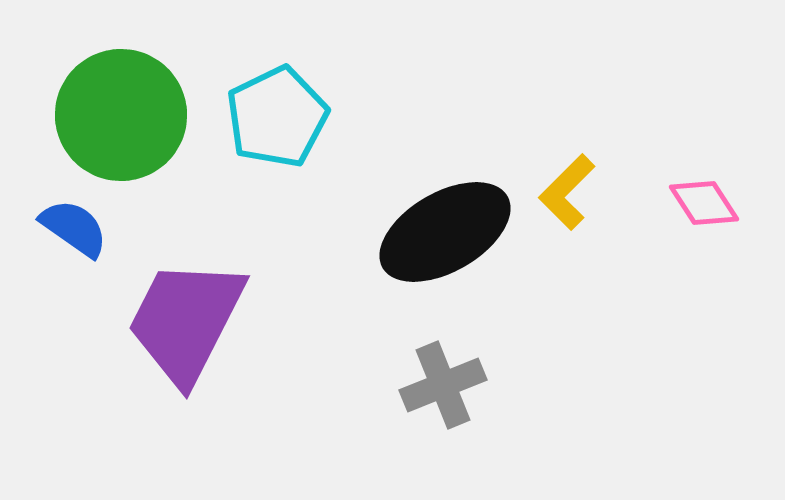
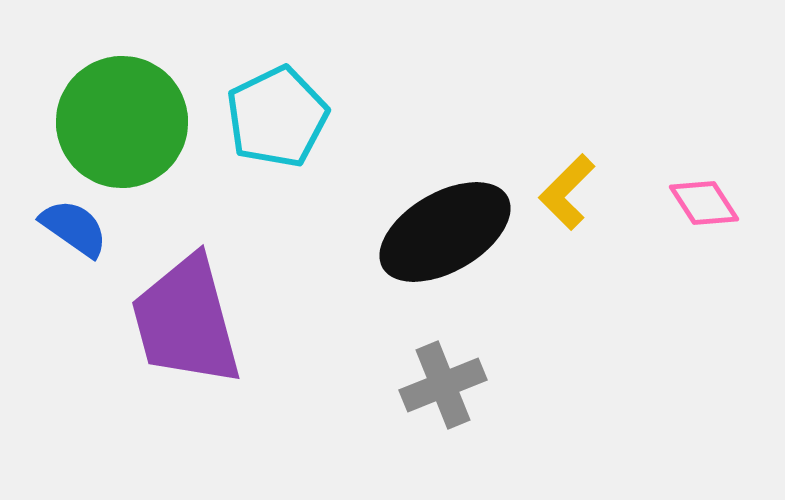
green circle: moved 1 px right, 7 px down
purple trapezoid: rotated 42 degrees counterclockwise
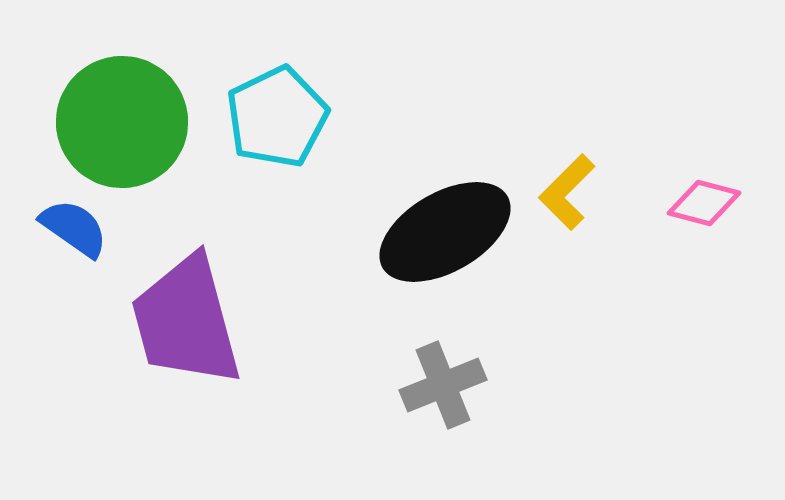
pink diamond: rotated 42 degrees counterclockwise
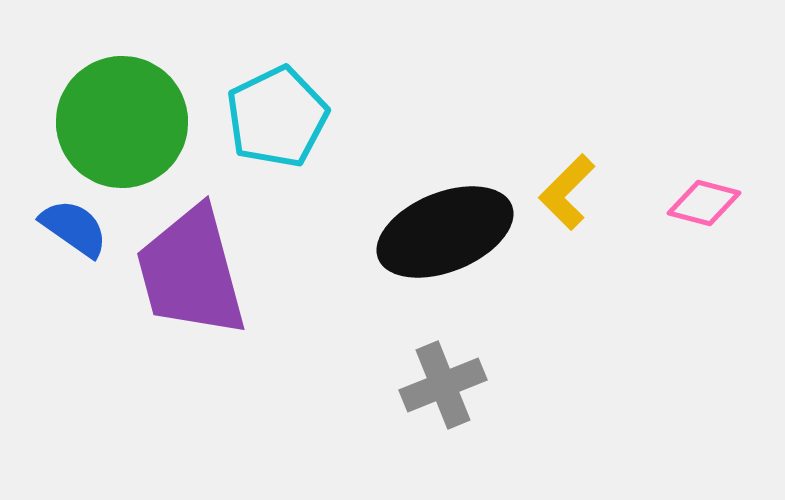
black ellipse: rotated 8 degrees clockwise
purple trapezoid: moved 5 px right, 49 px up
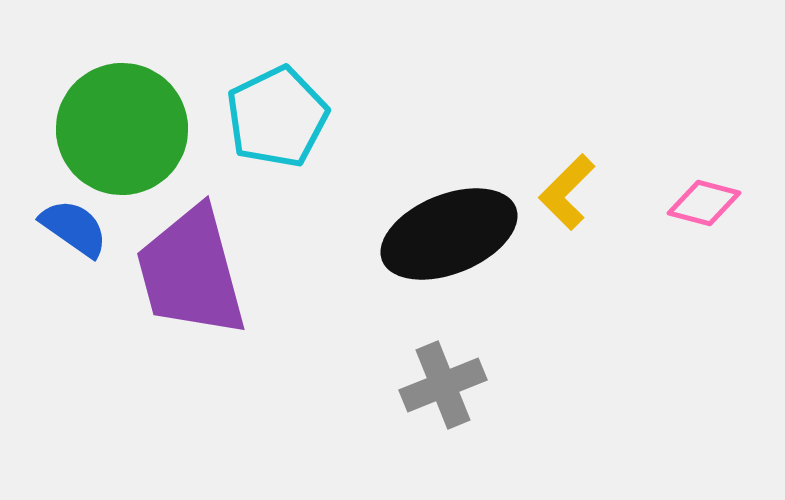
green circle: moved 7 px down
black ellipse: moved 4 px right, 2 px down
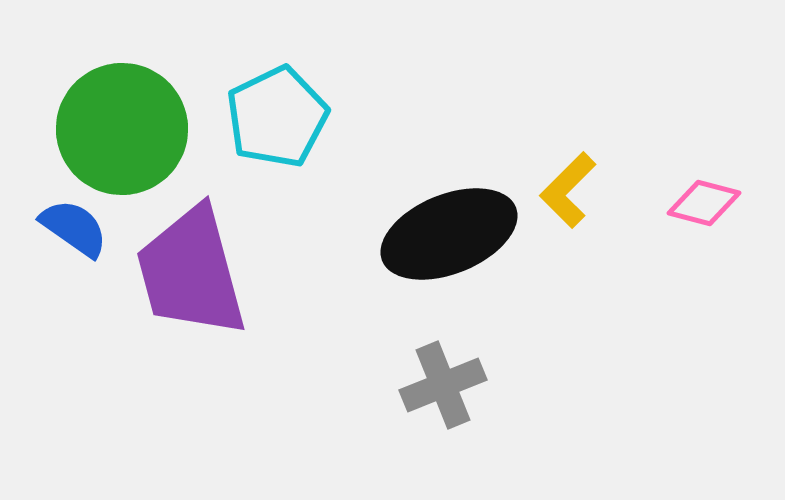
yellow L-shape: moved 1 px right, 2 px up
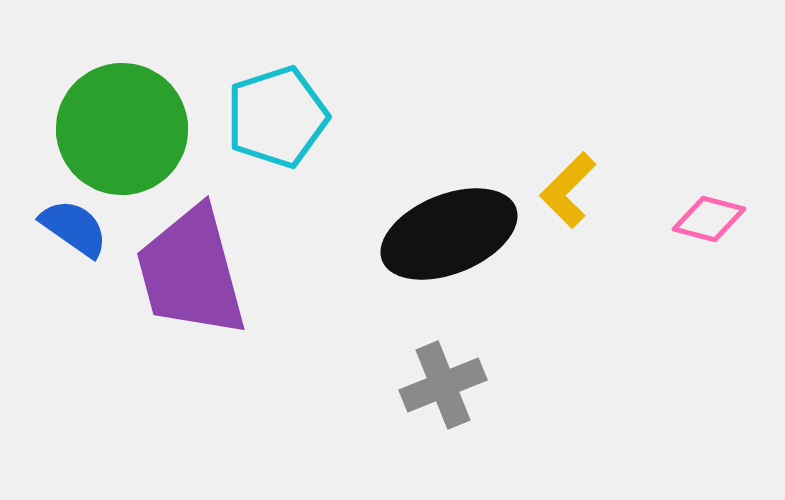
cyan pentagon: rotated 8 degrees clockwise
pink diamond: moved 5 px right, 16 px down
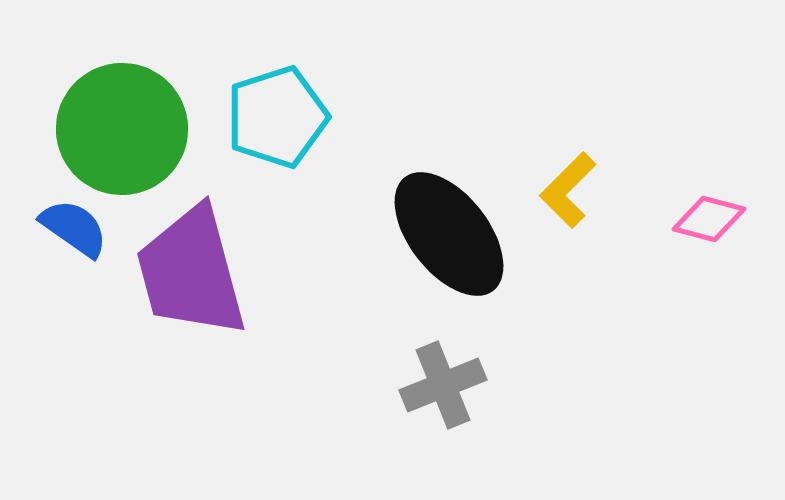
black ellipse: rotated 74 degrees clockwise
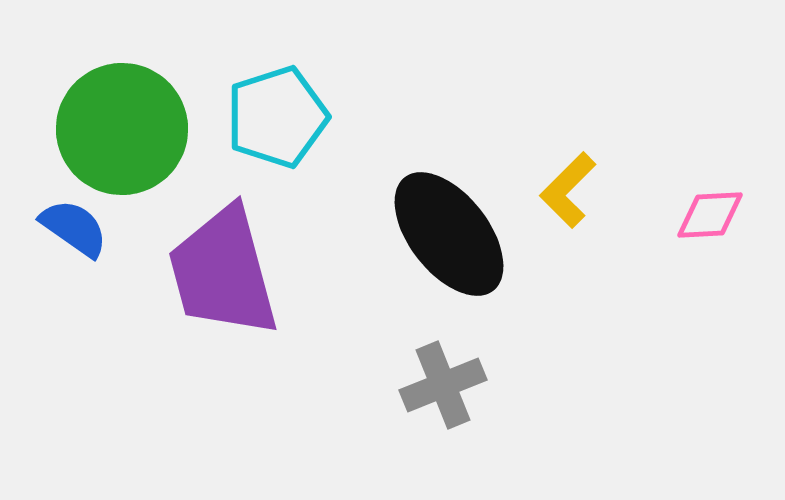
pink diamond: moved 1 px right, 4 px up; rotated 18 degrees counterclockwise
purple trapezoid: moved 32 px right
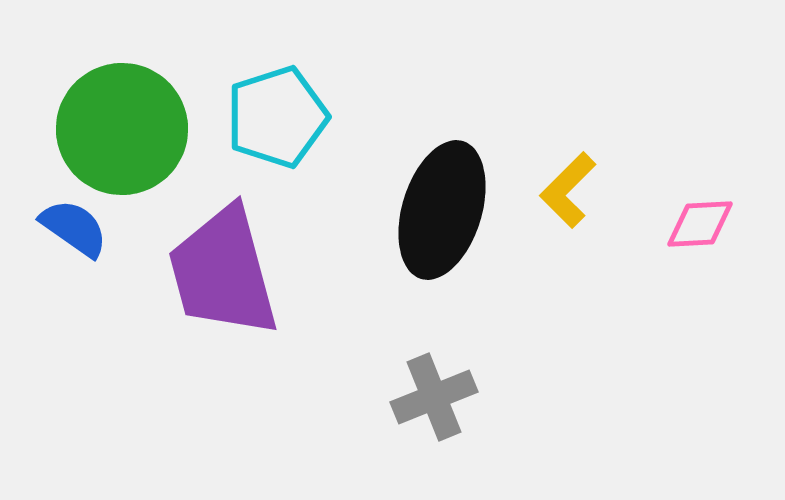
pink diamond: moved 10 px left, 9 px down
black ellipse: moved 7 px left, 24 px up; rotated 55 degrees clockwise
gray cross: moved 9 px left, 12 px down
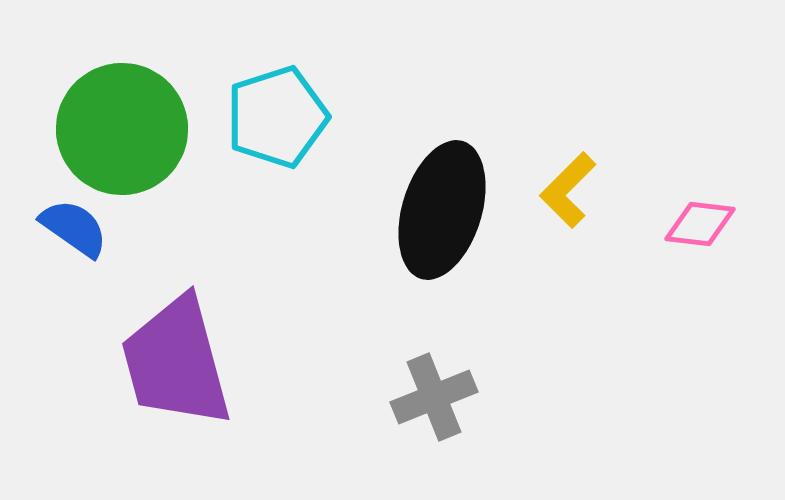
pink diamond: rotated 10 degrees clockwise
purple trapezoid: moved 47 px left, 90 px down
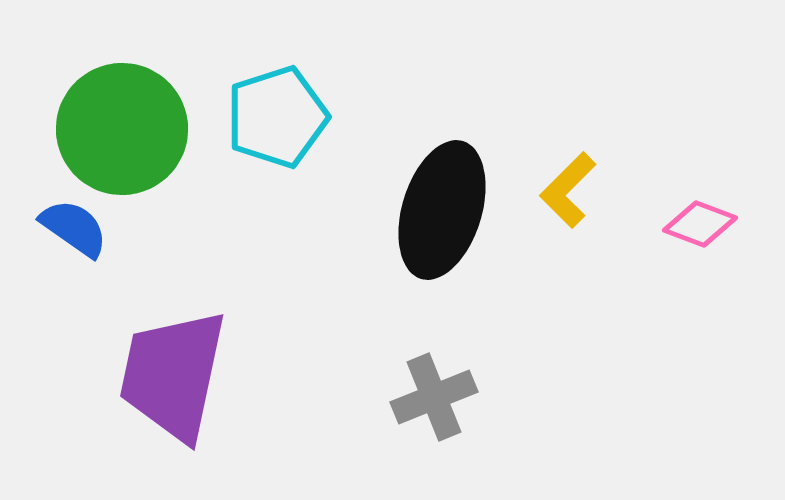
pink diamond: rotated 14 degrees clockwise
purple trapezoid: moved 3 px left, 13 px down; rotated 27 degrees clockwise
